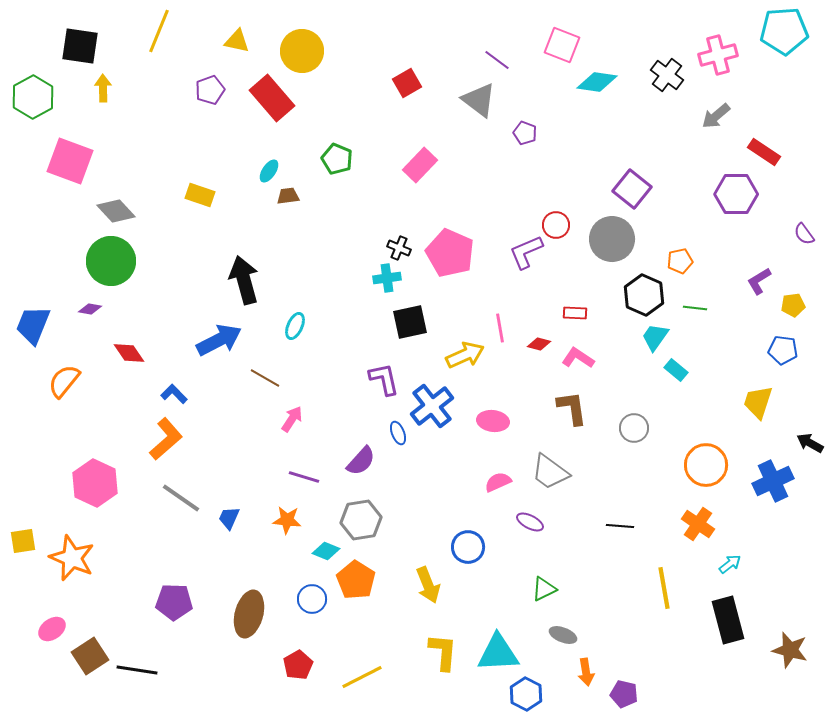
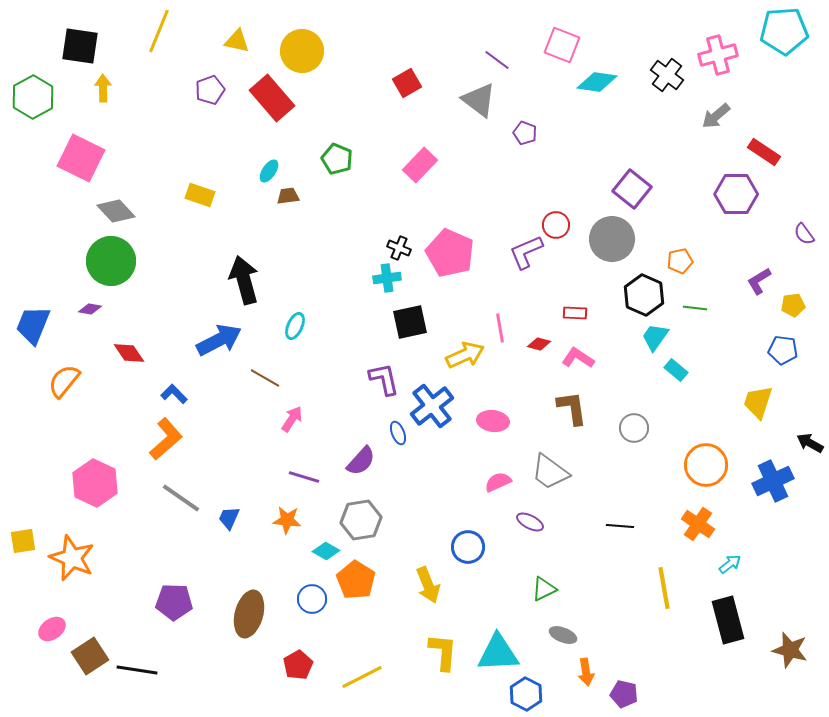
pink square at (70, 161): moved 11 px right, 3 px up; rotated 6 degrees clockwise
cyan diamond at (326, 551): rotated 8 degrees clockwise
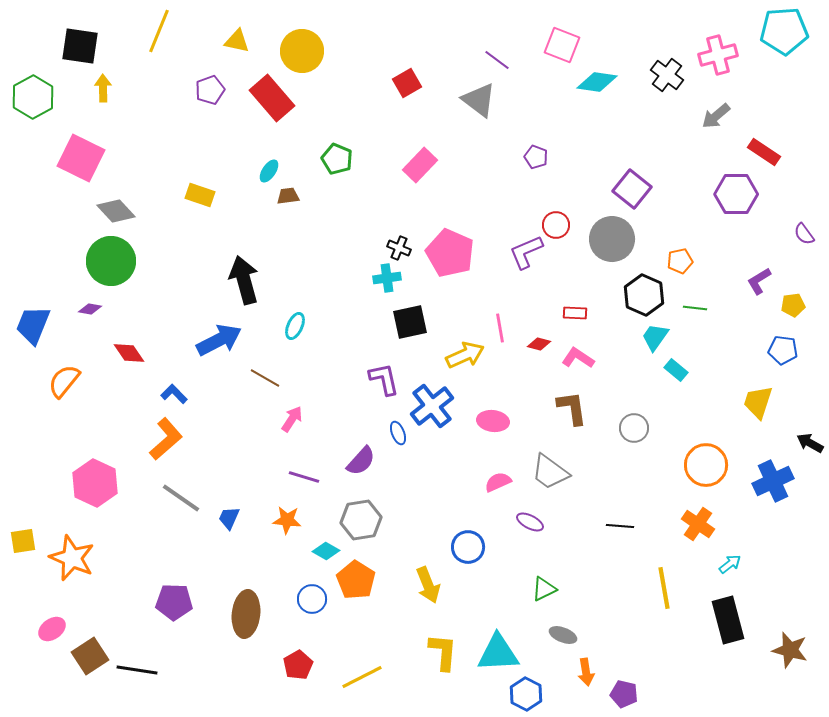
purple pentagon at (525, 133): moved 11 px right, 24 px down
brown ellipse at (249, 614): moved 3 px left; rotated 9 degrees counterclockwise
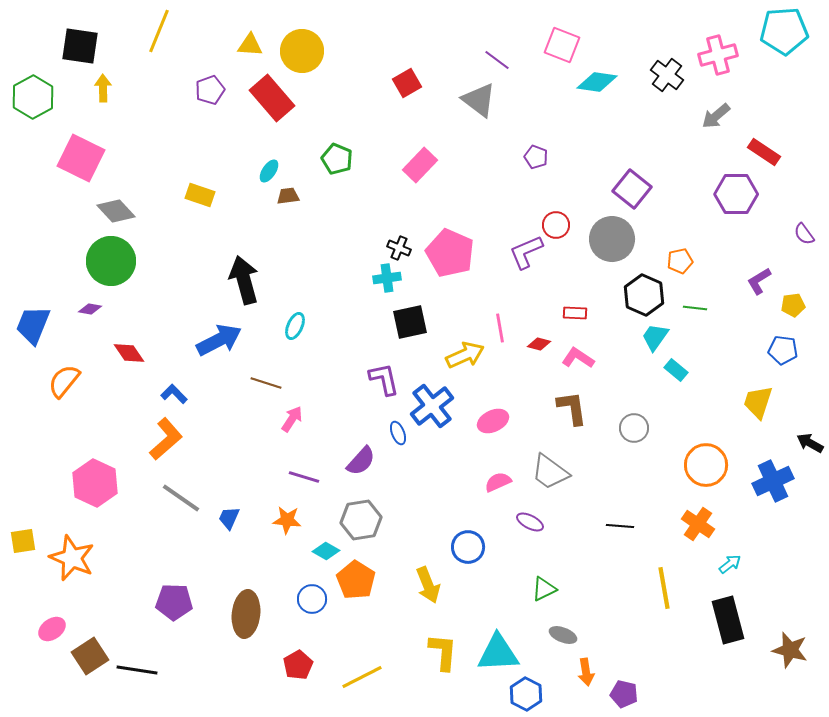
yellow triangle at (237, 41): moved 13 px right, 4 px down; rotated 8 degrees counterclockwise
brown line at (265, 378): moved 1 px right, 5 px down; rotated 12 degrees counterclockwise
pink ellipse at (493, 421): rotated 32 degrees counterclockwise
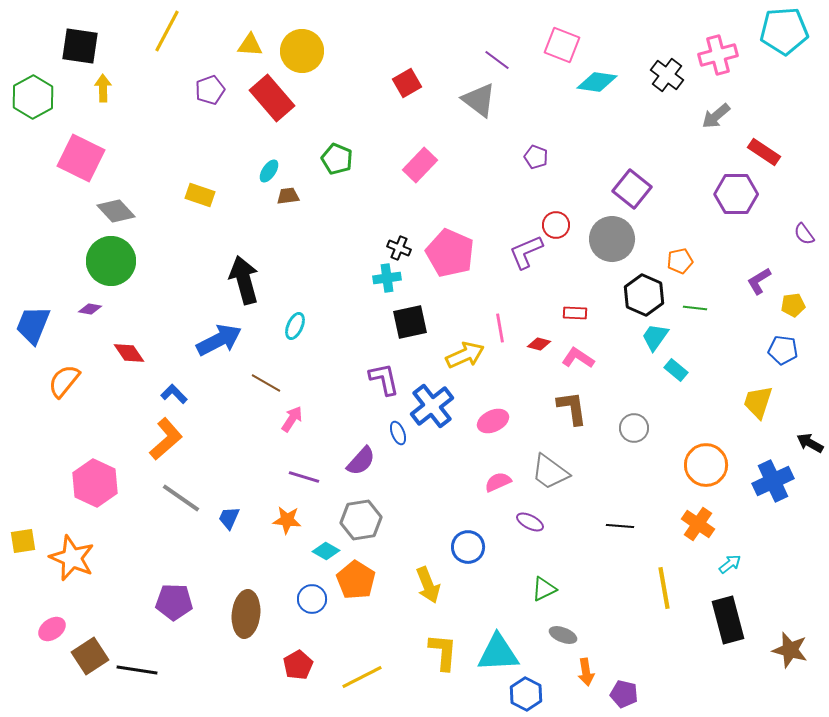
yellow line at (159, 31): moved 8 px right; rotated 6 degrees clockwise
brown line at (266, 383): rotated 12 degrees clockwise
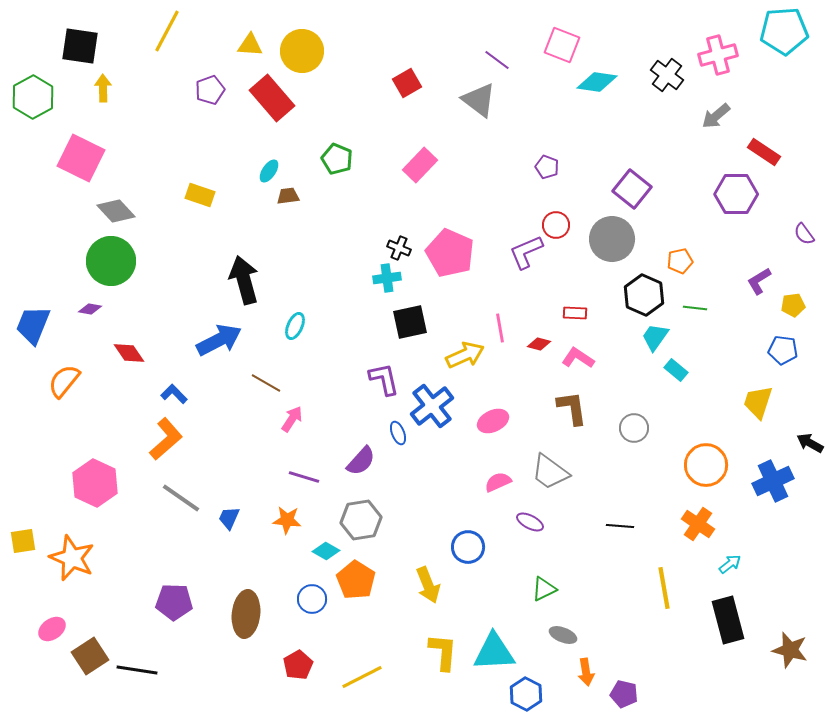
purple pentagon at (536, 157): moved 11 px right, 10 px down
cyan triangle at (498, 653): moved 4 px left, 1 px up
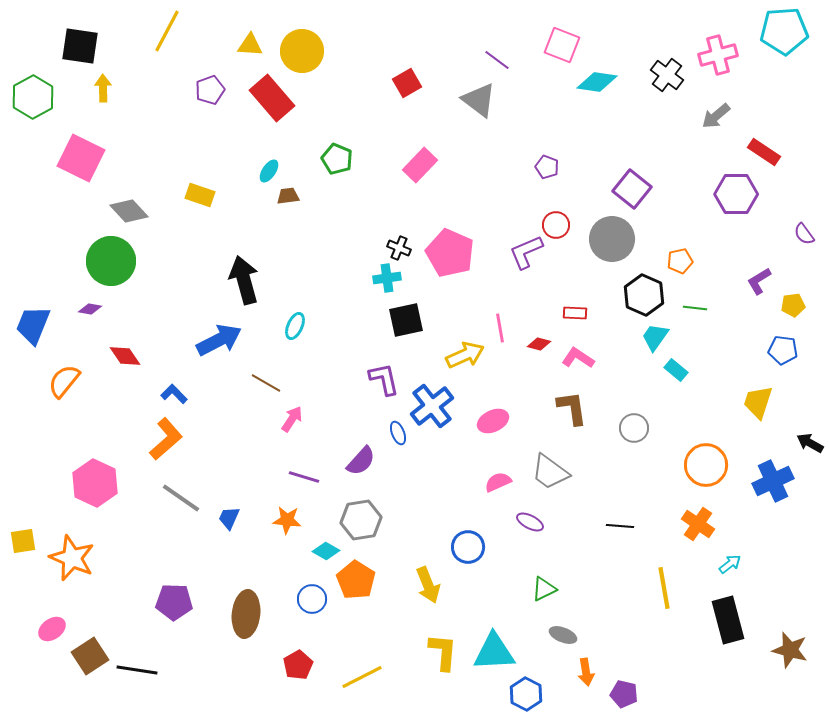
gray diamond at (116, 211): moved 13 px right
black square at (410, 322): moved 4 px left, 2 px up
red diamond at (129, 353): moved 4 px left, 3 px down
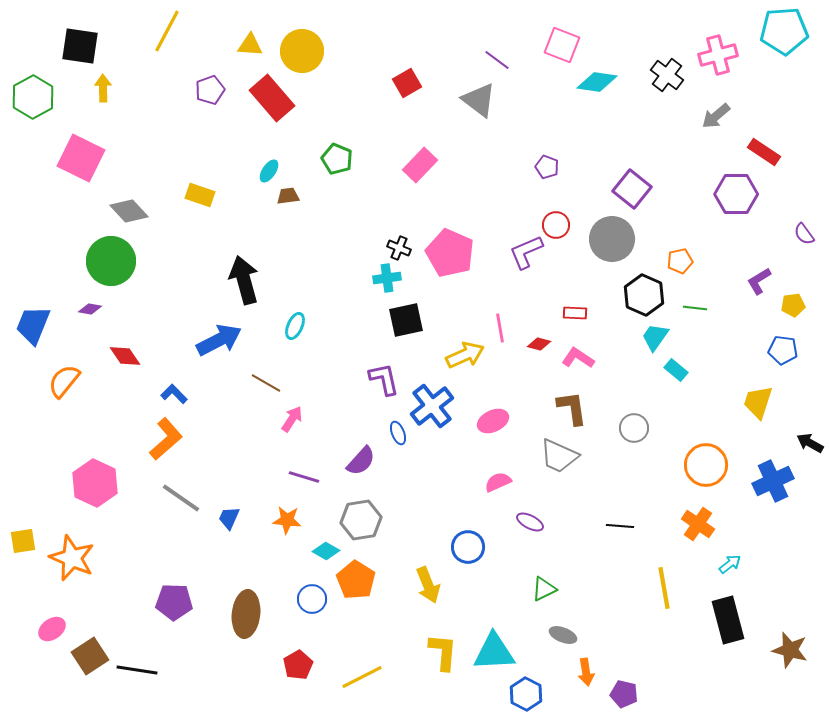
gray trapezoid at (550, 472): moved 9 px right, 16 px up; rotated 12 degrees counterclockwise
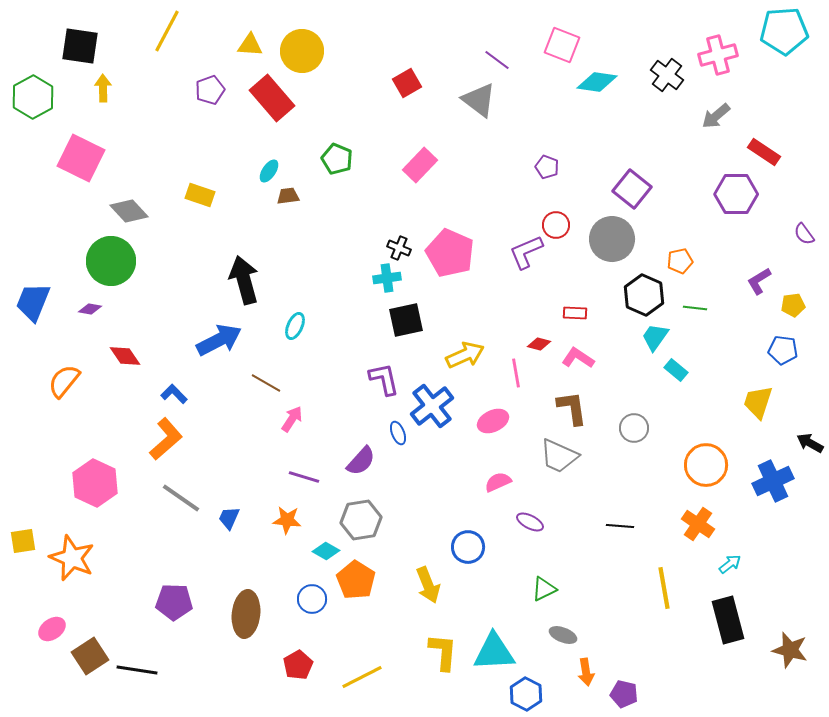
blue trapezoid at (33, 325): moved 23 px up
pink line at (500, 328): moved 16 px right, 45 px down
